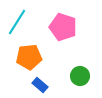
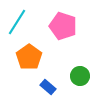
pink pentagon: moved 1 px up
orange pentagon: rotated 30 degrees counterclockwise
blue rectangle: moved 8 px right, 2 px down
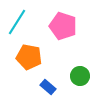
orange pentagon: rotated 25 degrees counterclockwise
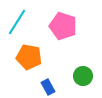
green circle: moved 3 px right
blue rectangle: rotated 21 degrees clockwise
